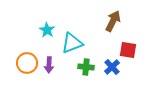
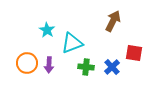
red square: moved 6 px right, 3 px down
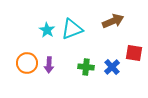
brown arrow: rotated 40 degrees clockwise
cyan triangle: moved 14 px up
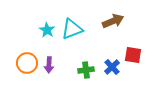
red square: moved 1 px left, 2 px down
green cross: moved 3 px down; rotated 14 degrees counterclockwise
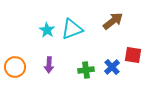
brown arrow: rotated 15 degrees counterclockwise
orange circle: moved 12 px left, 4 px down
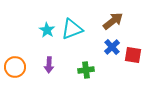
blue cross: moved 20 px up
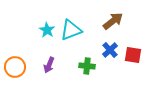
cyan triangle: moved 1 px left, 1 px down
blue cross: moved 2 px left, 3 px down
purple arrow: rotated 21 degrees clockwise
green cross: moved 1 px right, 4 px up; rotated 14 degrees clockwise
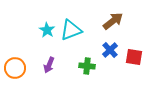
red square: moved 1 px right, 2 px down
orange circle: moved 1 px down
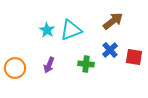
green cross: moved 1 px left, 2 px up
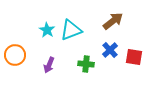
orange circle: moved 13 px up
